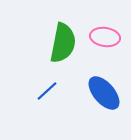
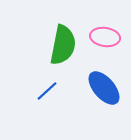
green semicircle: moved 2 px down
blue ellipse: moved 5 px up
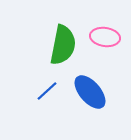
blue ellipse: moved 14 px left, 4 px down
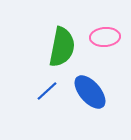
pink ellipse: rotated 12 degrees counterclockwise
green semicircle: moved 1 px left, 2 px down
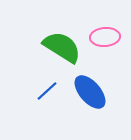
green semicircle: rotated 69 degrees counterclockwise
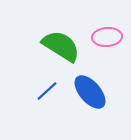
pink ellipse: moved 2 px right
green semicircle: moved 1 px left, 1 px up
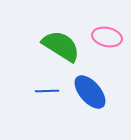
pink ellipse: rotated 16 degrees clockwise
blue line: rotated 40 degrees clockwise
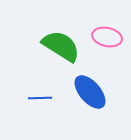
blue line: moved 7 px left, 7 px down
